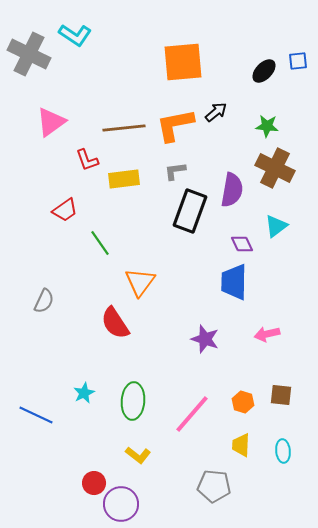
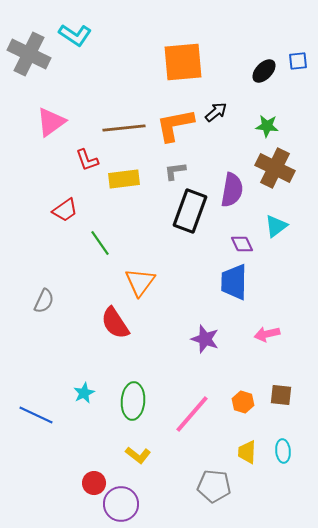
yellow trapezoid: moved 6 px right, 7 px down
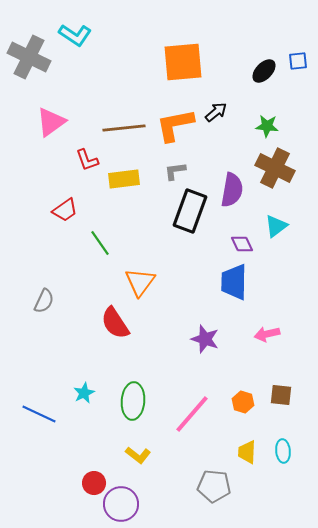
gray cross: moved 3 px down
blue line: moved 3 px right, 1 px up
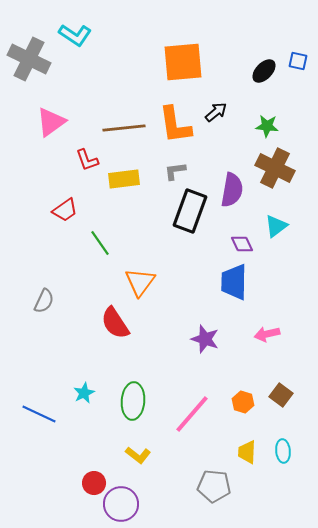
gray cross: moved 2 px down
blue square: rotated 18 degrees clockwise
orange L-shape: rotated 87 degrees counterclockwise
brown square: rotated 30 degrees clockwise
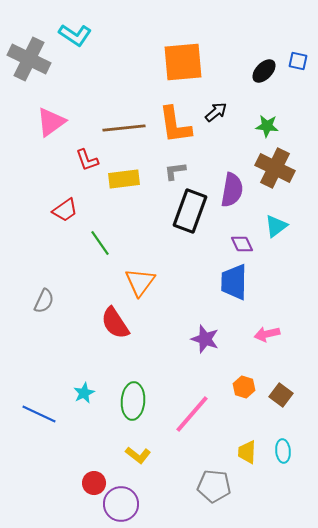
orange hexagon: moved 1 px right, 15 px up
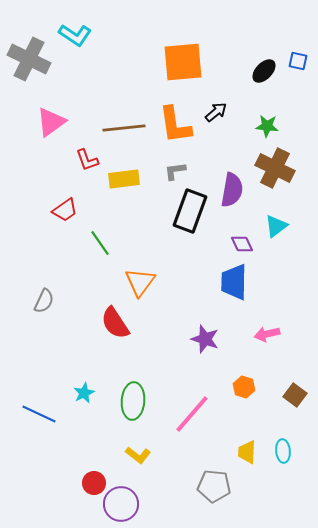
brown square: moved 14 px right
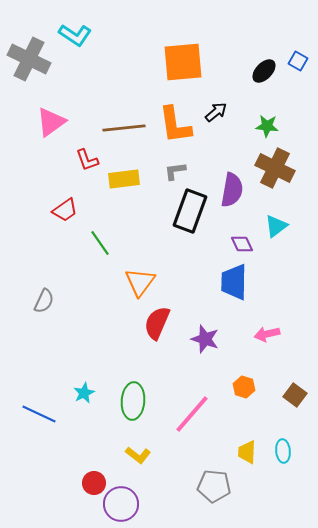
blue square: rotated 18 degrees clockwise
red semicircle: moved 42 px right; rotated 56 degrees clockwise
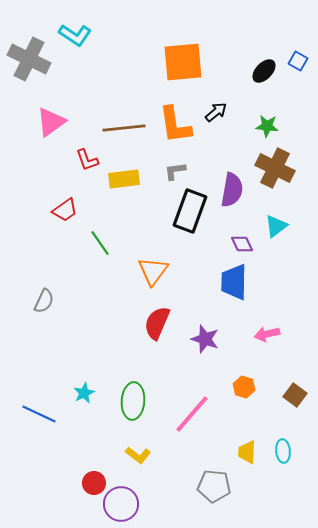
orange triangle: moved 13 px right, 11 px up
